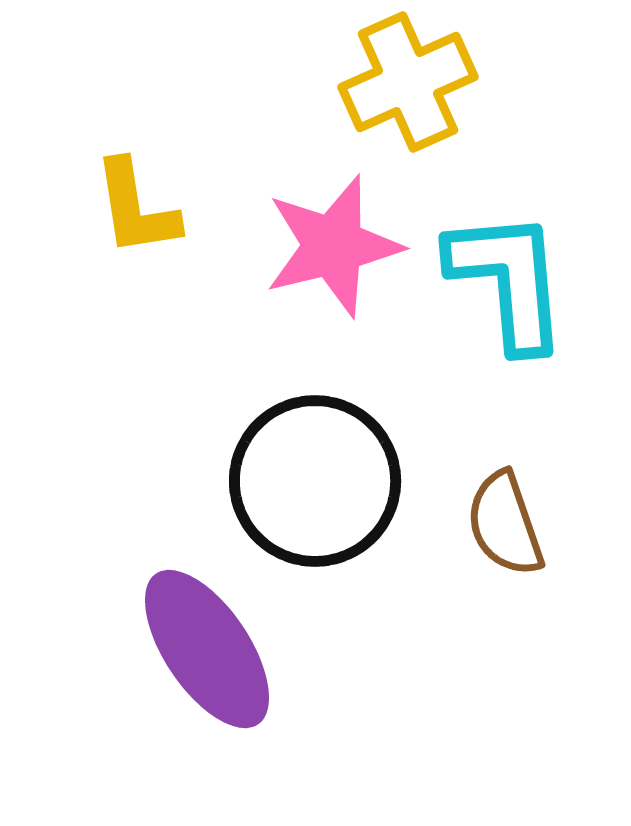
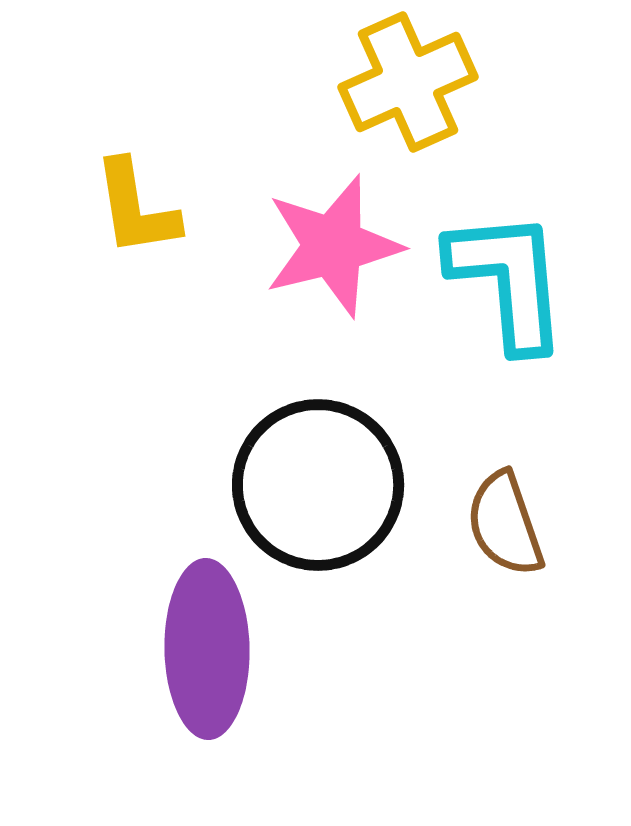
black circle: moved 3 px right, 4 px down
purple ellipse: rotated 33 degrees clockwise
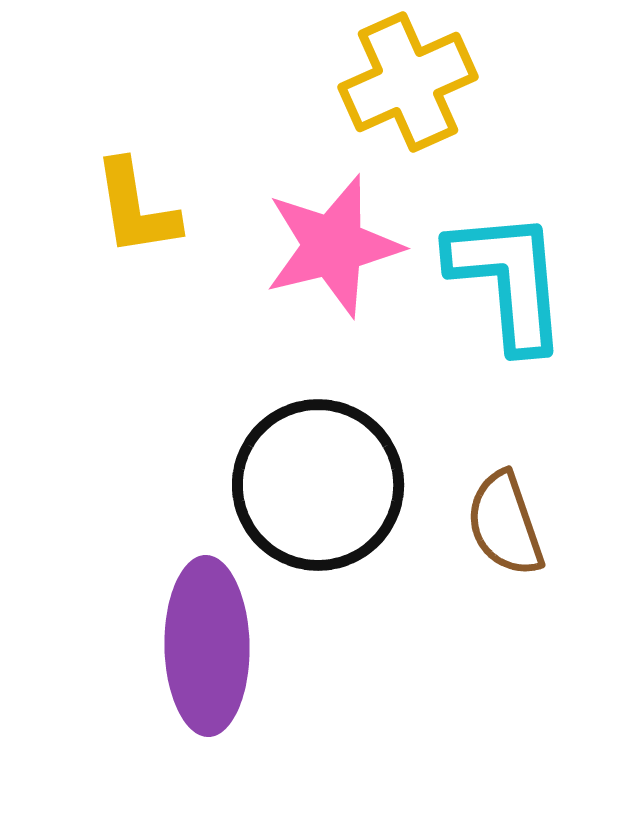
purple ellipse: moved 3 px up
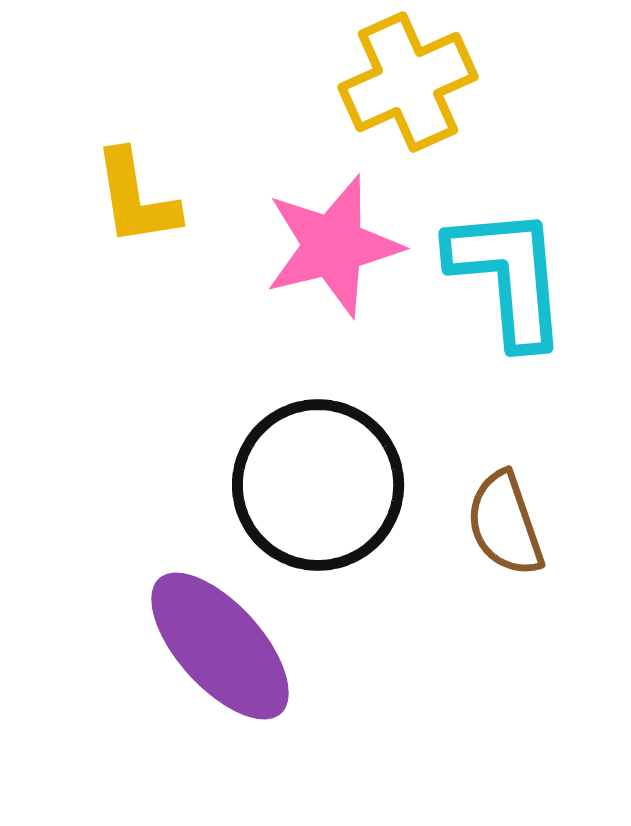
yellow L-shape: moved 10 px up
cyan L-shape: moved 4 px up
purple ellipse: moved 13 px right; rotated 41 degrees counterclockwise
